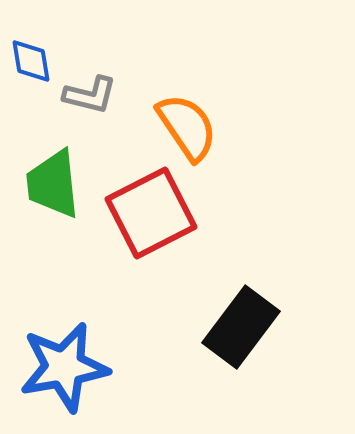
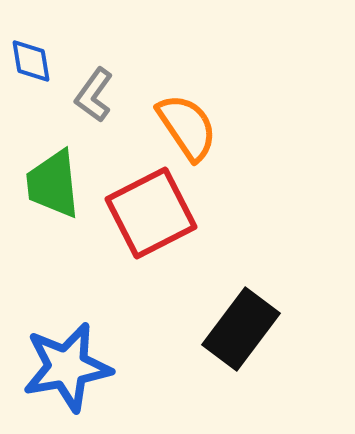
gray L-shape: moved 4 px right; rotated 112 degrees clockwise
black rectangle: moved 2 px down
blue star: moved 3 px right
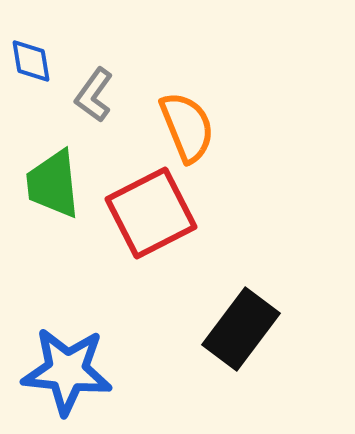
orange semicircle: rotated 12 degrees clockwise
blue star: moved 4 px down; rotated 16 degrees clockwise
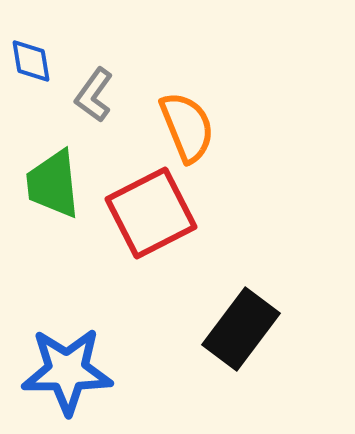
blue star: rotated 6 degrees counterclockwise
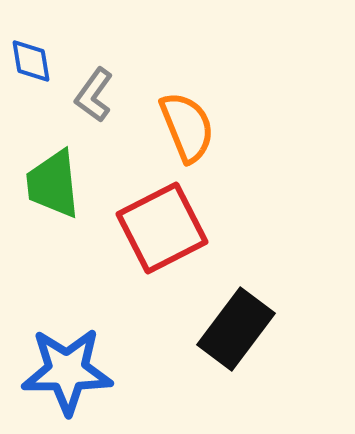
red square: moved 11 px right, 15 px down
black rectangle: moved 5 px left
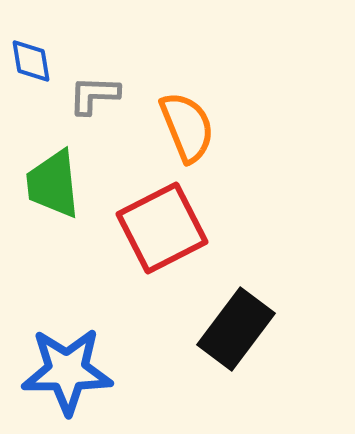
gray L-shape: rotated 56 degrees clockwise
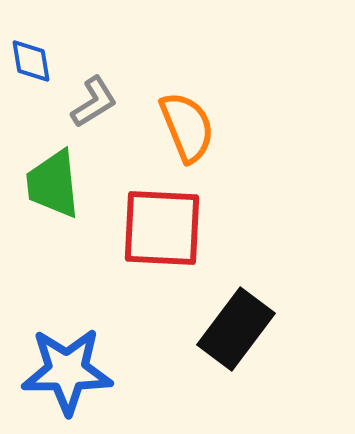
gray L-shape: moved 7 px down; rotated 146 degrees clockwise
red square: rotated 30 degrees clockwise
